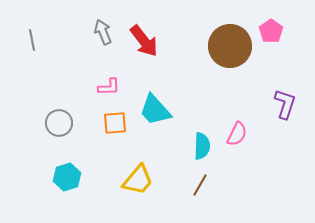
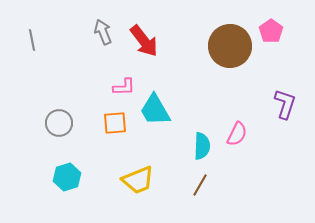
pink L-shape: moved 15 px right
cyan trapezoid: rotated 12 degrees clockwise
yellow trapezoid: rotated 28 degrees clockwise
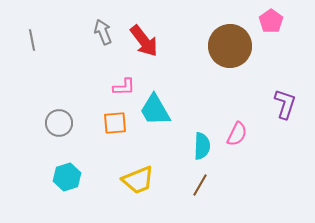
pink pentagon: moved 10 px up
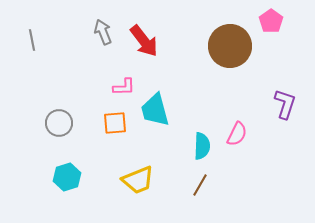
cyan trapezoid: rotated 15 degrees clockwise
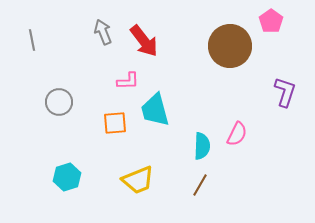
pink L-shape: moved 4 px right, 6 px up
purple L-shape: moved 12 px up
gray circle: moved 21 px up
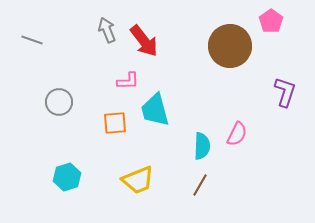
gray arrow: moved 4 px right, 2 px up
gray line: rotated 60 degrees counterclockwise
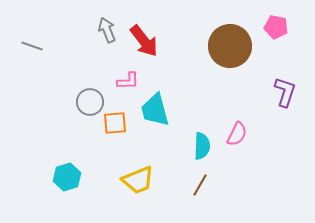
pink pentagon: moved 5 px right, 6 px down; rotated 25 degrees counterclockwise
gray line: moved 6 px down
gray circle: moved 31 px right
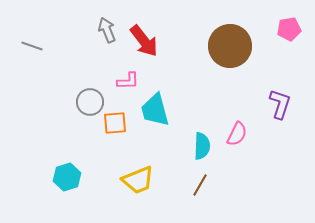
pink pentagon: moved 13 px right, 2 px down; rotated 20 degrees counterclockwise
purple L-shape: moved 5 px left, 12 px down
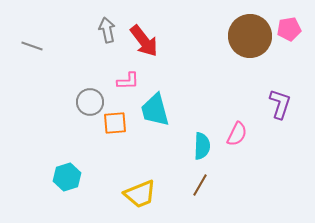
gray arrow: rotated 10 degrees clockwise
brown circle: moved 20 px right, 10 px up
yellow trapezoid: moved 2 px right, 14 px down
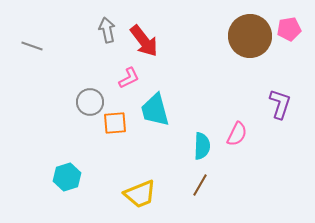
pink L-shape: moved 1 px right, 3 px up; rotated 25 degrees counterclockwise
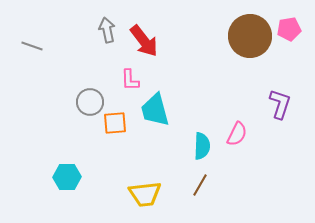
pink L-shape: moved 1 px right, 2 px down; rotated 115 degrees clockwise
cyan hexagon: rotated 16 degrees clockwise
yellow trapezoid: moved 5 px right; rotated 16 degrees clockwise
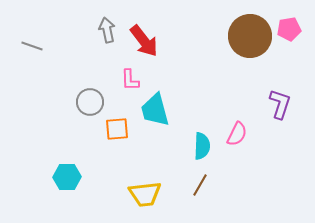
orange square: moved 2 px right, 6 px down
